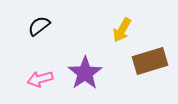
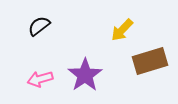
yellow arrow: rotated 15 degrees clockwise
purple star: moved 2 px down
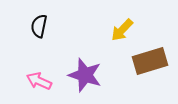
black semicircle: rotated 40 degrees counterclockwise
purple star: rotated 20 degrees counterclockwise
pink arrow: moved 1 px left, 2 px down; rotated 40 degrees clockwise
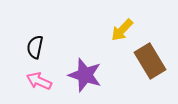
black semicircle: moved 4 px left, 21 px down
brown rectangle: rotated 76 degrees clockwise
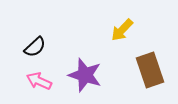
black semicircle: rotated 145 degrees counterclockwise
brown rectangle: moved 9 px down; rotated 12 degrees clockwise
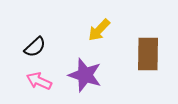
yellow arrow: moved 23 px left
brown rectangle: moved 2 px left, 16 px up; rotated 20 degrees clockwise
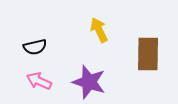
yellow arrow: rotated 110 degrees clockwise
black semicircle: rotated 30 degrees clockwise
purple star: moved 4 px right, 7 px down
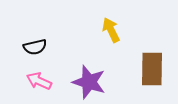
yellow arrow: moved 12 px right
brown rectangle: moved 4 px right, 15 px down
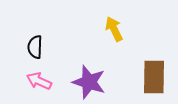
yellow arrow: moved 3 px right, 1 px up
black semicircle: rotated 105 degrees clockwise
brown rectangle: moved 2 px right, 8 px down
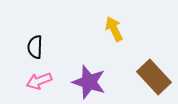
brown rectangle: rotated 44 degrees counterclockwise
pink arrow: rotated 45 degrees counterclockwise
